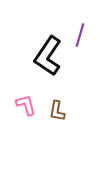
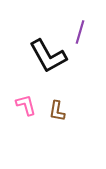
purple line: moved 3 px up
black L-shape: rotated 63 degrees counterclockwise
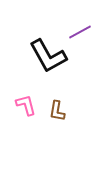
purple line: rotated 45 degrees clockwise
